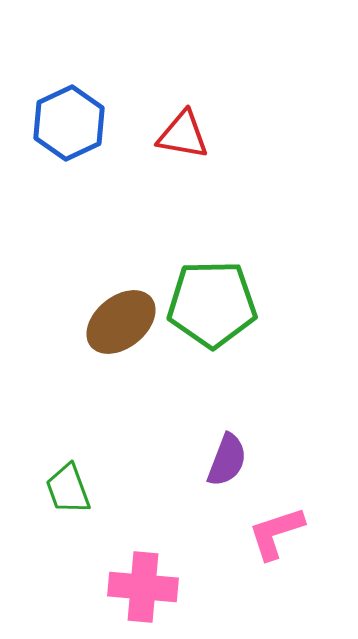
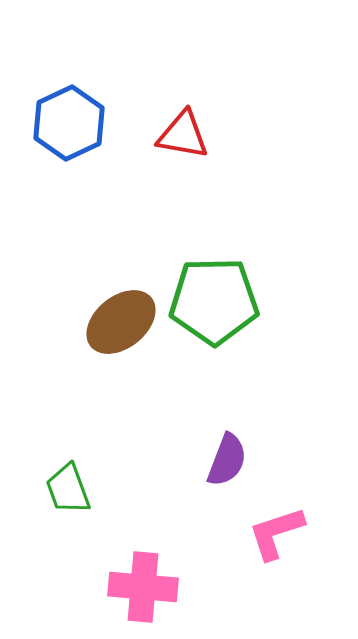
green pentagon: moved 2 px right, 3 px up
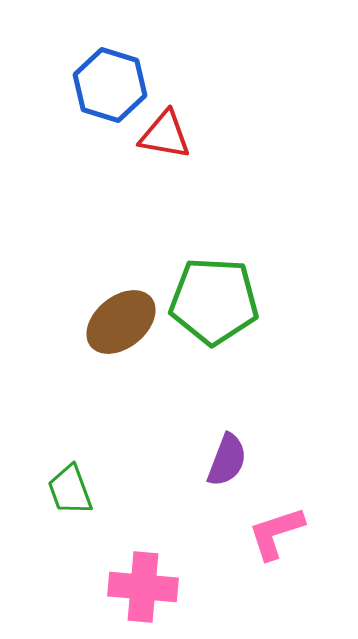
blue hexagon: moved 41 px right, 38 px up; rotated 18 degrees counterclockwise
red triangle: moved 18 px left
green pentagon: rotated 4 degrees clockwise
green trapezoid: moved 2 px right, 1 px down
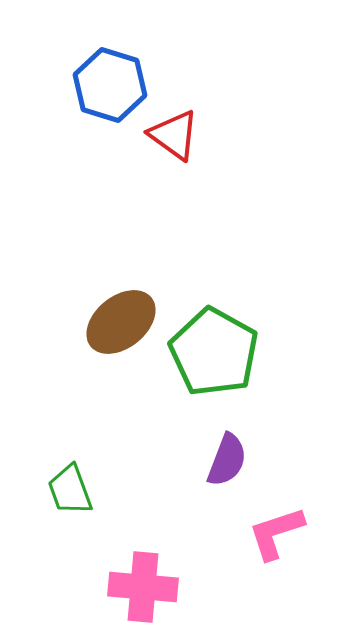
red triangle: moved 9 px right; rotated 26 degrees clockwise
green pentagon: moved 51 px down; rotated 26 degrees clockwise
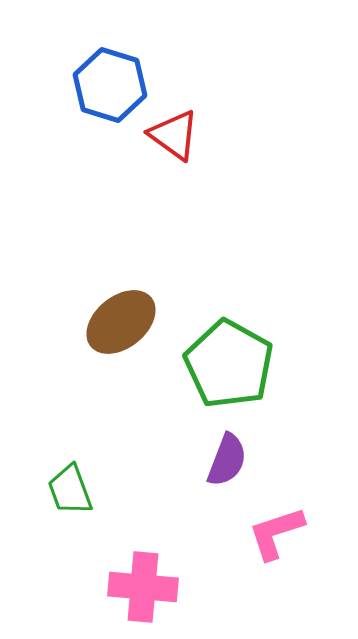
green pentagon: moved 15 px right, 12 px down
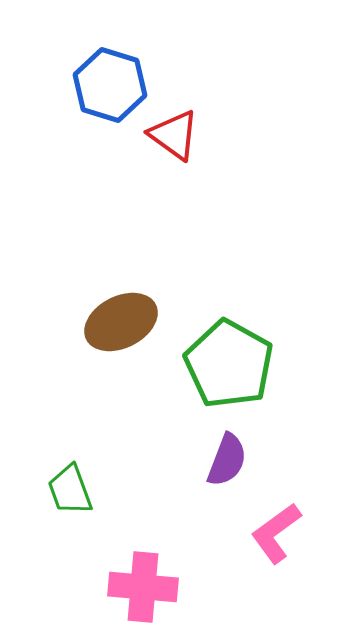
brown ellipse: rotated 12 degrees clockwise
pink L-shape: rotated 18 degrees counterclockwise
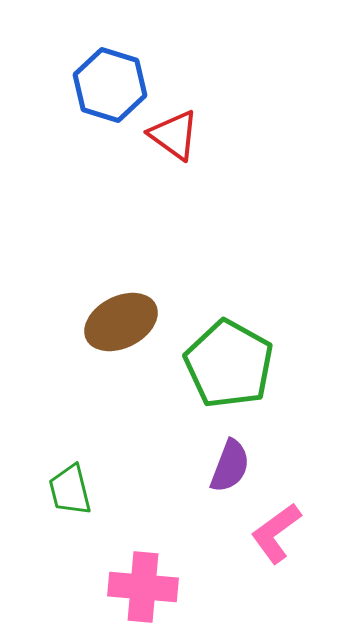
purple semicircle: moved 3 px right, 6 px down
green trapezoid: rotated 6 degrees clockwise
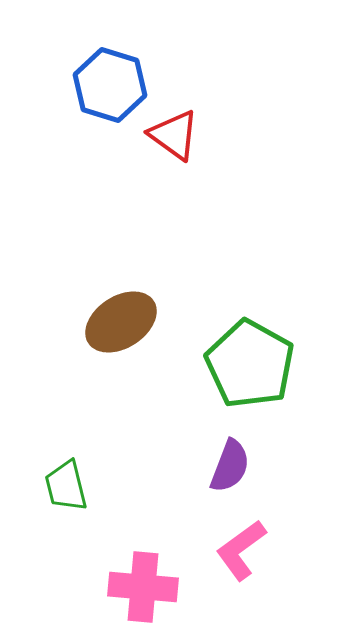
brown ellipse: rotated 6 degrees counterclockwise
green pentagon: moved 21 px right
green trapezoid: moved 4 px left, 4 px up
pink L-shape: moved 35 px left, 17 px down
